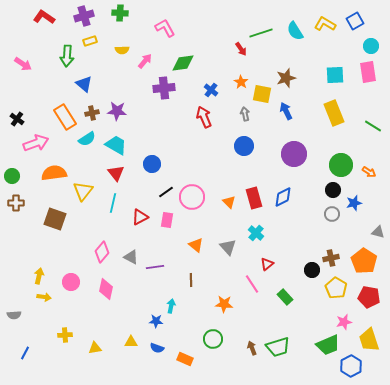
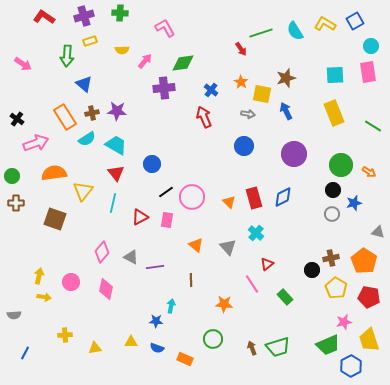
gray arrow at (245, 114): moved 3 px right; rotated 112 degrees clockwise
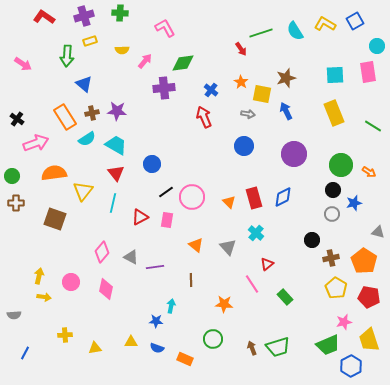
cyan circle at (371, 46): moved 6 px right
black circle at (312, 270): moved 30 px up
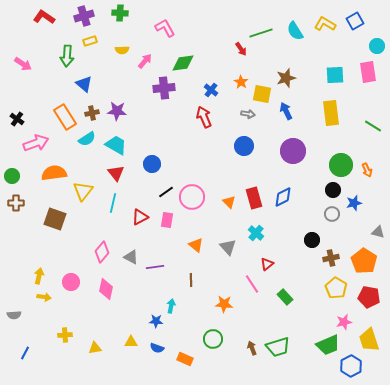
yellow rectangle at (334, 113): moved 3 px left; rotated 15 degrees clockwise
purple circle at (294, 154): moved 1 px left, 3 px up
orange arrow at (369, 172): moved 2 px left, 2 px up; rotated 32 degrees clockwise
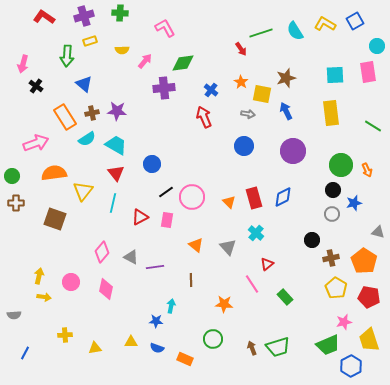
pink arrow at (23, 64): rotated 72 degrees clockwise
black cross at (17, 119): moved 19 px right, 33 px up
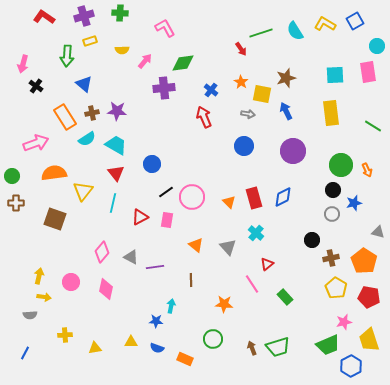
gray semicircle at (14, 315): moved 16 px right
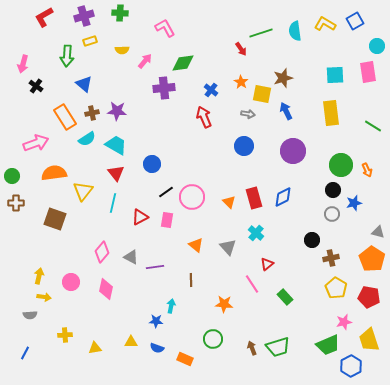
red L-shape at (44, 17): rotated 65 degrees counterclockwise
cyan semicircle at (295, 31): rotated 24 degrees clockwise
brown star at (286, 78): moved 3 px left
orange pentagon at (364, 261): moved 8 px right, 2 px up
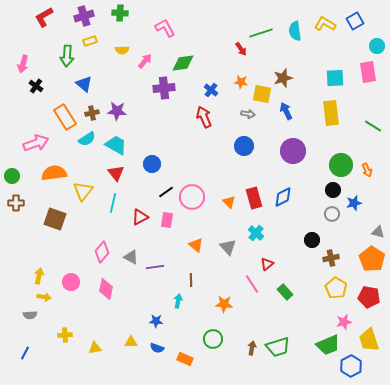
cyan square at (335, 75): moved 3 px down
orange star at (241, 82): rotated 24 degrees counterclockwise
green rectangle at (285, 297): moved 5 px up
cyan arrow at (171, 306): moved 7 px right, 5 px up
brown arrow at (252, 348): rotated 32 degrees clockwise
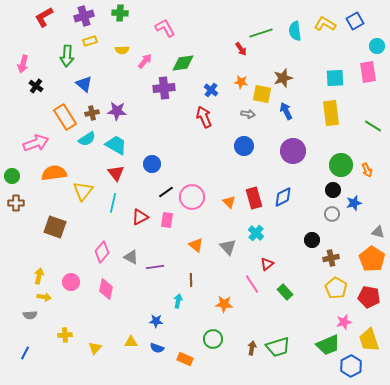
brown square at (55, 219): moved 8 px down
yellow triangle at (95, 348): rotated 40 degrees counterclockwise
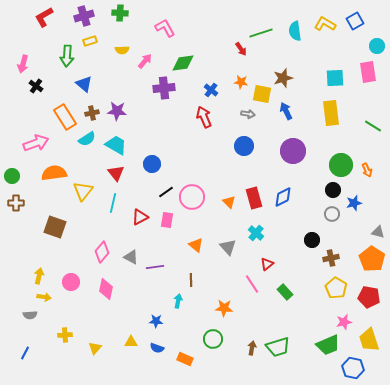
orange star at (224, 304): moved 4 px down
blue hexagon at (351, 366): moved 2 px right, 2 px down; rotated 20 degrees counterclockwise
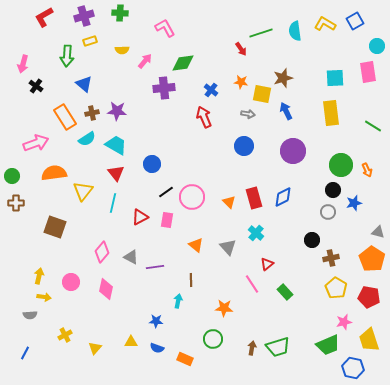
gray circle at (332, 214): moved 4 px left, 2 px up
yellow cross at (65, 335): rotated 24 degrees counterclockwise
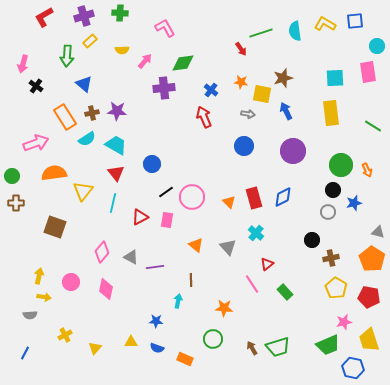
blue square at (355, 21): rotated 24 degrees clockwise
yellow rectangle at (90, 41): rotated 24 degrees counterclockwise
brown arrow at (252, 348): rotated 40 degrees counterclockwise
